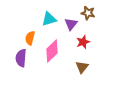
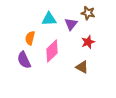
cyan triangle: rotated 14 degrees clockwise
red star: moved 5 px right
purple semicircle: moved 3 px right, 2 px down; rotated 30 degrees counterclockwise
brown triangle: rotated 40 degrees counterclockwise
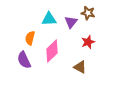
purple triangle: moved 2 px up
brown triangle: moved 2 px left
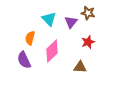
cyan triangle: rotated 49 degrees clockwise
brown triangle: rotated 24 degrees counterclockwise
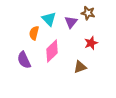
orange semicircle: moved 4 px right, 5 px up
red star: moved 3 px right, 1 px down
brown triangle: rotated 24 degrees counterclockwise
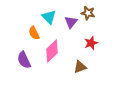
cyan triangle: moved 2 px up
orange semicircle: rotated 40 degrees counterclockwise
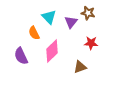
red star: rotated 24 degrees clockwise
purple semicircle: moved 3 px left, 4 px up
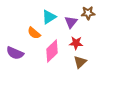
brown star: rotated 16 degrees counterclockwise
cyan triangle: rotated 42 degrees clockwise
orange semicircle: rotated 24 degrees counterclockwise
red star: moved 15 px left
purple semicircle: moved 6 px left, 3 px up; rotated 42 degrees counterclockwise
brown triangle: moved 5 px up; rotated 24 degrees counterclockwise
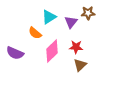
orange semicircle: moved 1 px right
red star: moved 4 px down
brown triangle: moved 3 px down
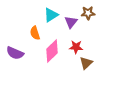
cyan triangle: moved 2 px right, 2 px up
orange semicircle: rotated 32 degrees clockwise
brown triangle: moved 6 px right, 2 px up
